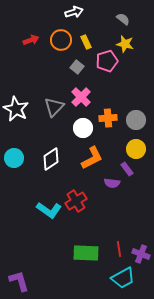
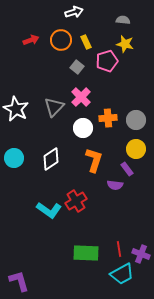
gray semicircle: moved 1 px down; rotated 32 degrees counterclockwise
orange L-shape: moved 2 px right, 2 px down; rotated 45 degrees counterclockwise
purple semicircle: moved 3 px right, 2 px down
cyan trapezoid: moved 1 px left, 4 px up
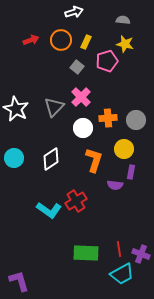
yellow rectangle: rotated 48 degrees clockwise
yellow circle: moved 12 px left
purple rectangle: moved 4 px right, 3 px down; rotated 48 degrees clockwise
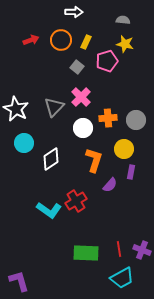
white arrow: rotated 18 degrees clockwise
cyan circle: moved 10 px right, 15 px up
purple semicircle: moved 5 px left; rotated 56 degrees counterclockwise
purple cross: moved 1 px right, 4 px up
cyan trapezoid: moved 4 px down
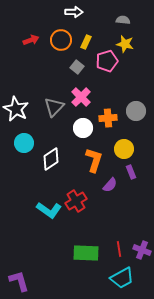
gray circle: moved 9 px up
purple rectangle: rotated 32 degrees counterclockwise
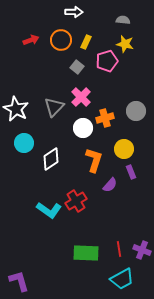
orange cross: moved 3 px left; rotated 12 degrees counterclockwise
cyan trapezoid: moved 1 px down
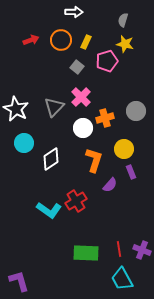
gray semicircle: rotated 80 degrees counterclockwise
cyan trapezoid: rotated 90 degrees clockwise
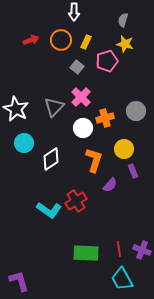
white arrow: rotated 90 degrees clockwise
purple rectangle: moved 2 px right, 1 px up
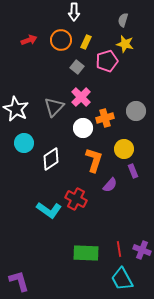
red arrow: moved 2 px left
red cross: moved 2 px up; rotated 30 degrees counterclockwise
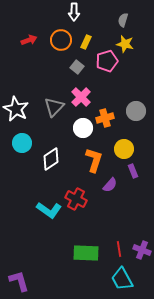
cyan circle: moved 2 px left
